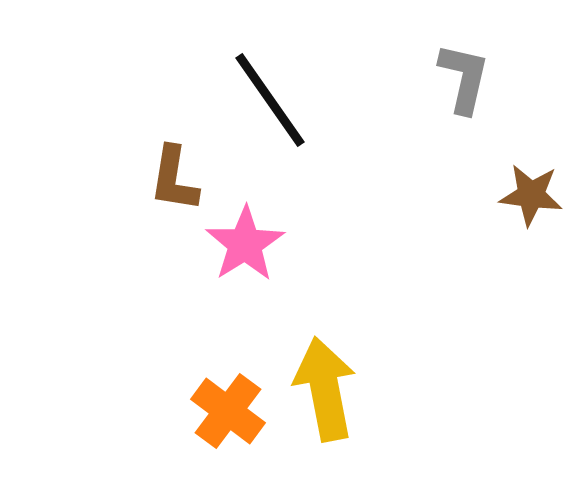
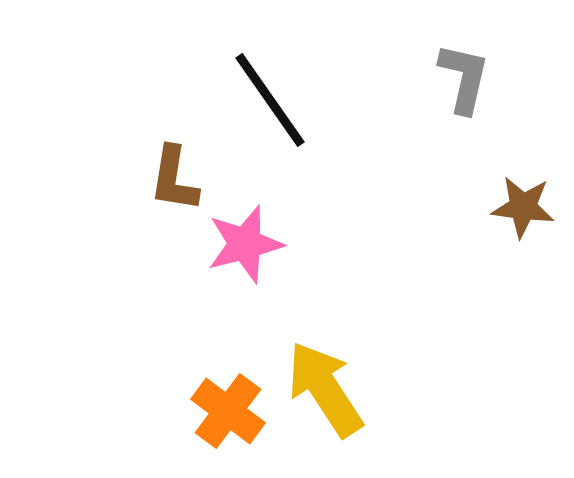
brown star: moved 8 px left, 12 px down
pink star: rotated 18 degrees clockwise
yellow arrow: rotated 22 degrees counterclockwise
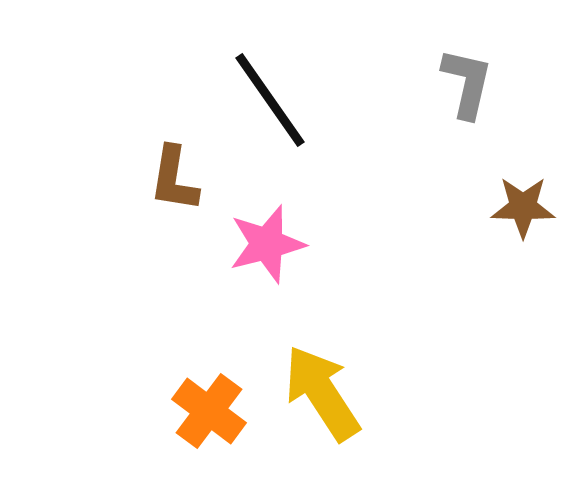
gray L-shape: moved 3 px right, 5 px down
brown star: rotated 6 degrees counterclockwise
pink star: moved 22 px right
yellow arrow: moved 3 px left, 4 px down
orange cross: moved 19 px left
